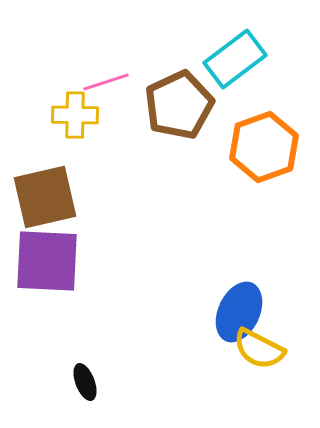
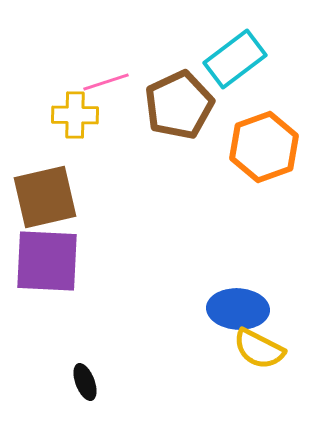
blue ellipse: moved 1 px left, 3 px up; rotated 68 degrees clockwise
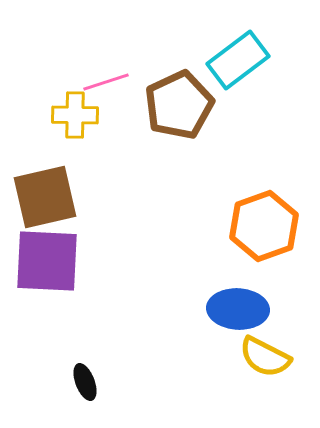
cyan rectangle: moved 3 px right, 1 px down
orange hexagon: moved 79 px down
yellow semicircle: moved 6 px right, 8 px down
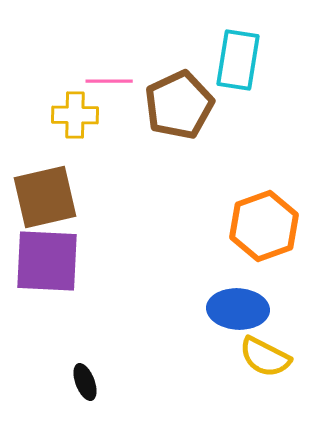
cyan rectangle: rotated 44 degrees counterclockwise
pink line: moved 3 px right, 1 px up; rotated 18 degrees clockwise
